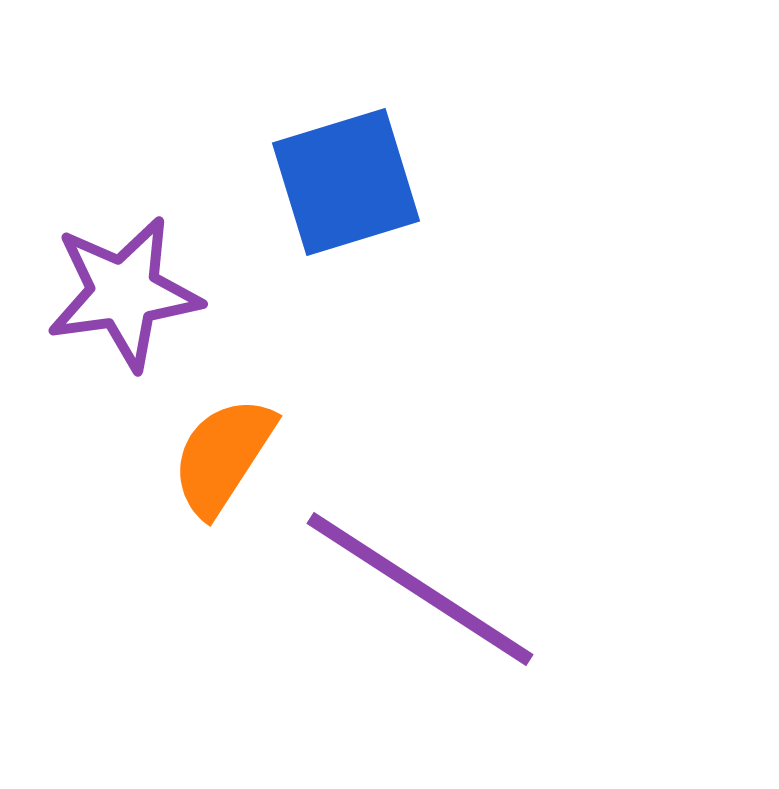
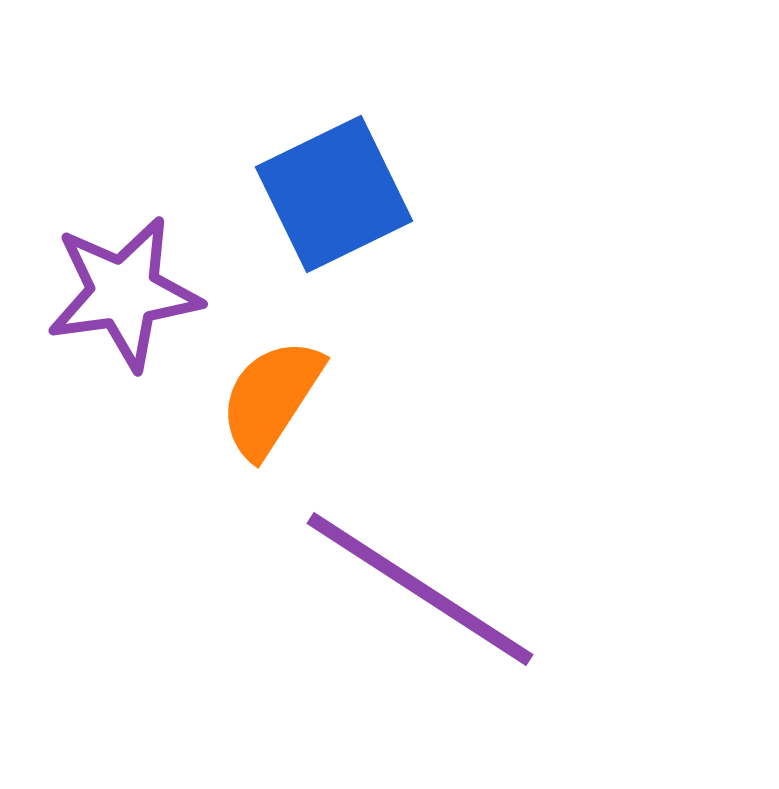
blue square: moved 12 px left, 12 px down; rotated 9 degrees counterclockwise
orange semicircle: moved 48 px right, 58 px up
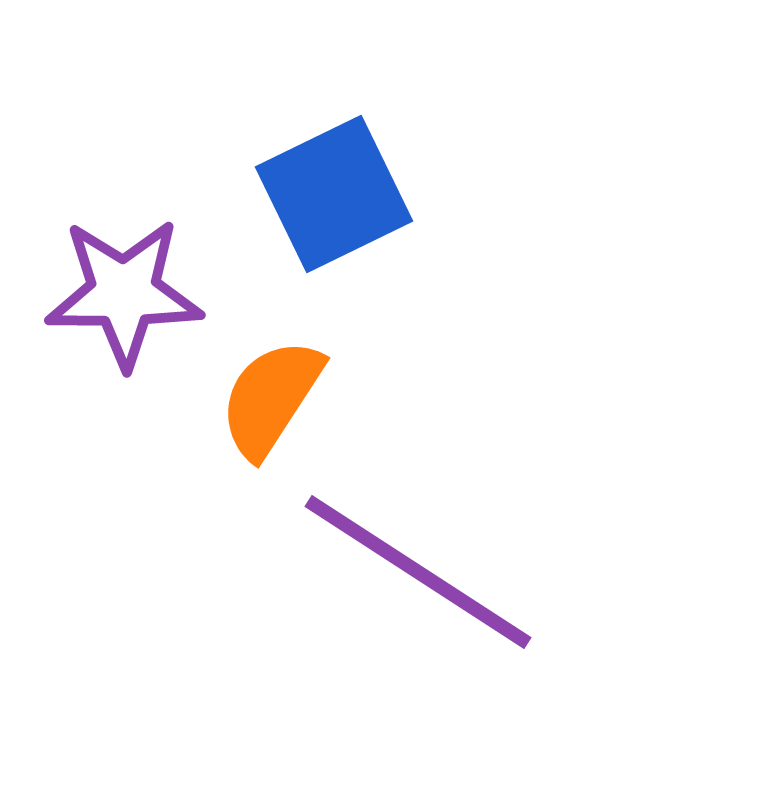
purple star: rotated 8 degrees clockwise
purple line: moved 2 px left, 17 px up
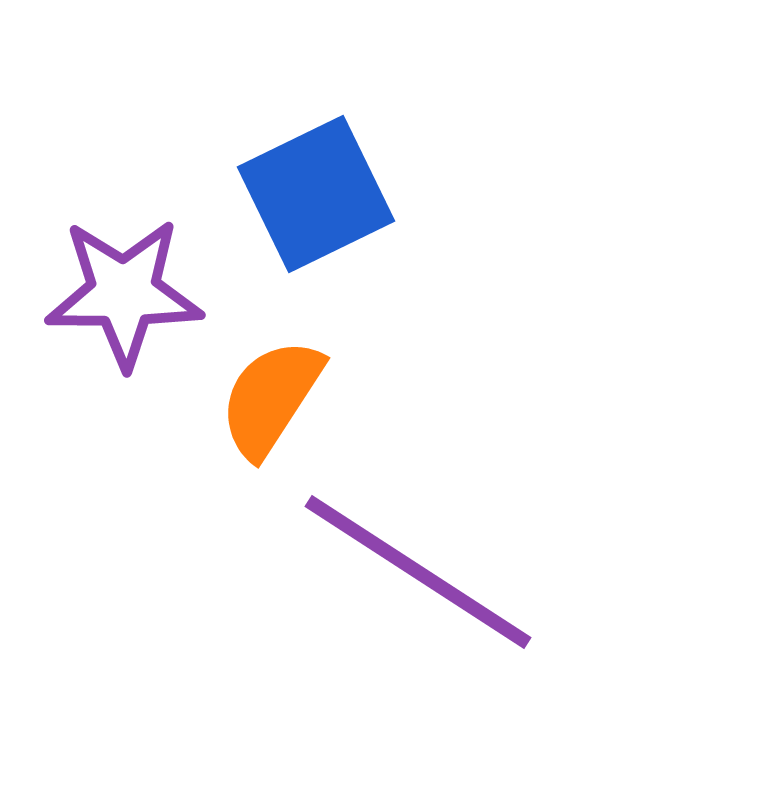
blue square: moved 18 px left
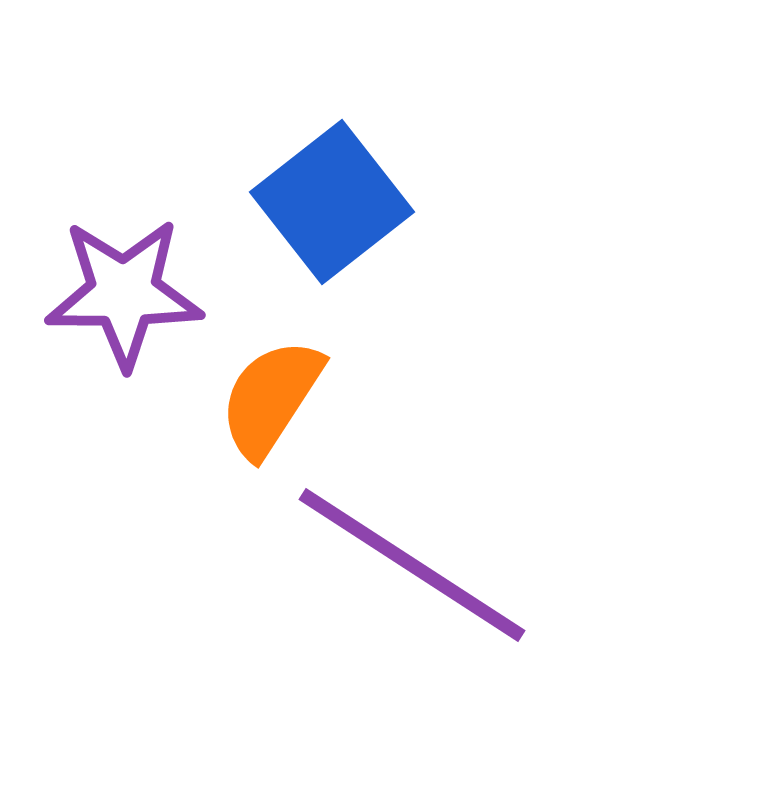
blue square: moved 16 px right, 8 px down; rotated 12 degrees counterclockwise
purple line: moved 6 px left, 7 px up
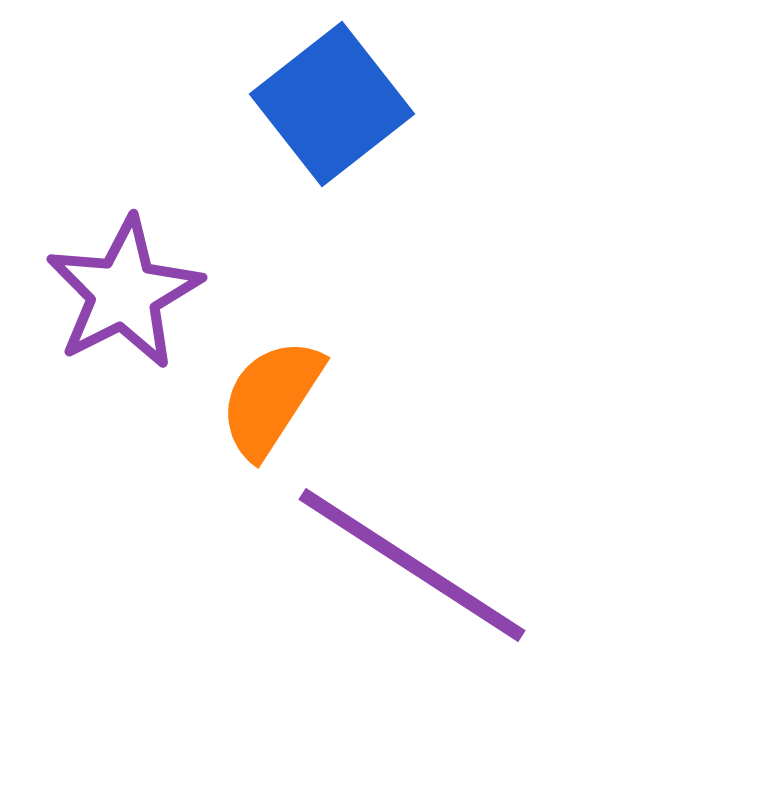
blue square: moved 98 px up
purple star: rotated 27 degrees counterclockwise
